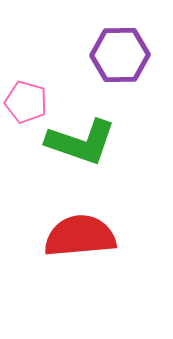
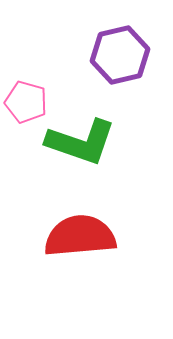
purple hexagon: rotated 12 degrees counterclockwise
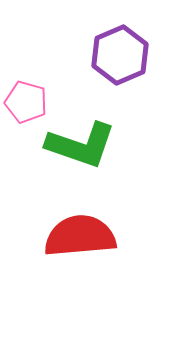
purple hexagon: rotated 10 degrees counterclockwise
green L-shape: moved 3 px down
